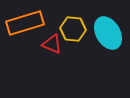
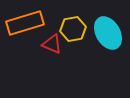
yellow hexagon: rotated 15 degrees counterclockwise
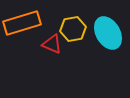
orange rectangle: moved 3 px left
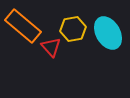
orange rectangle: moved 1 px right, 3 px down; rotated 57 degrees clockwise
red triangle: moved 1 px left, 3 px down; rotated 25 degrees clockwise
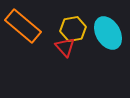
red triangle: moved 14 px right
